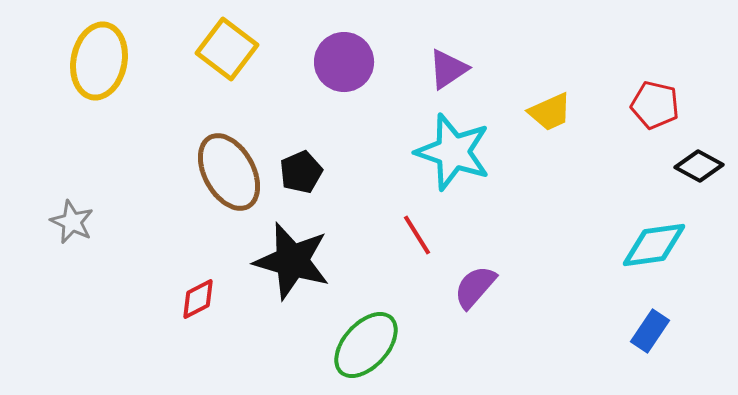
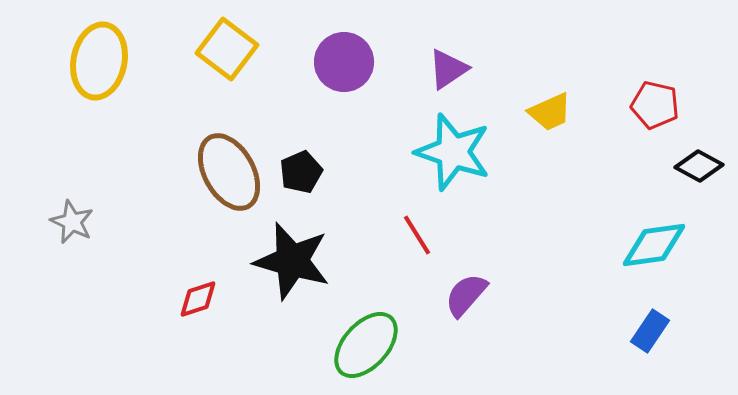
purple semicircle: moved 9 px left, 8 px down
red diamond: rotated 9 degrees clockwise
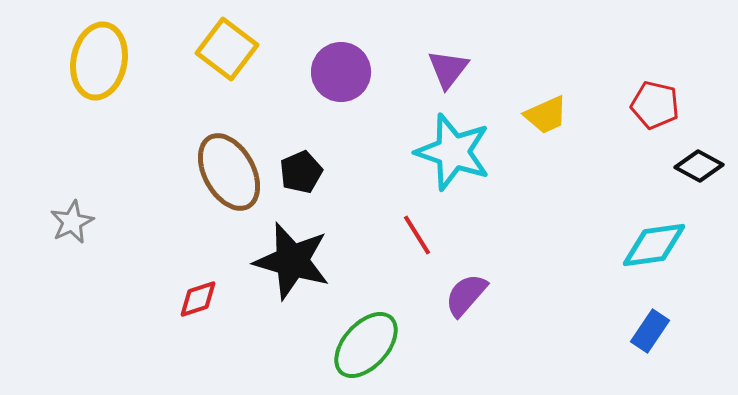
purple circle: moved 3 px left, 10 px down
purple triangle: rotated 18 degrees counterclockwise
yellow trapezoid: moved 4 px left, 3 px down
gray star: rotated 21 degrees clockwise
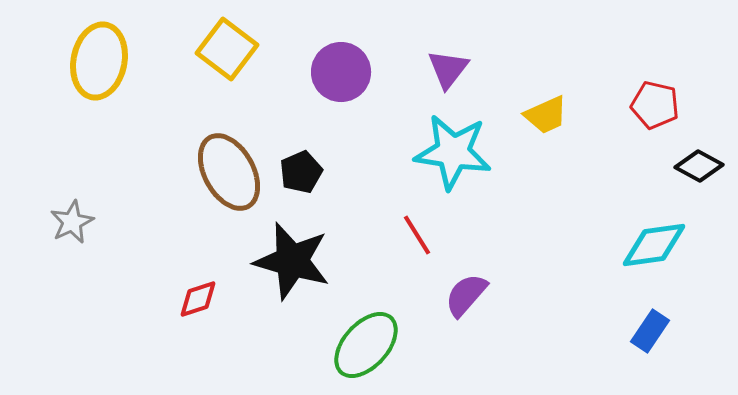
cyan star: rotated 10 degrees counterclockwise
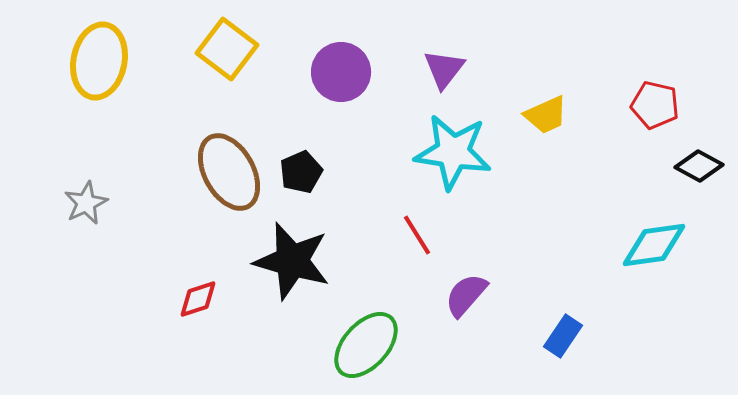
purple triangle: moved 4 px left
gray star: moved 14 px right, 19 px up
blue rectangle: moved 87 px left, 5 px down
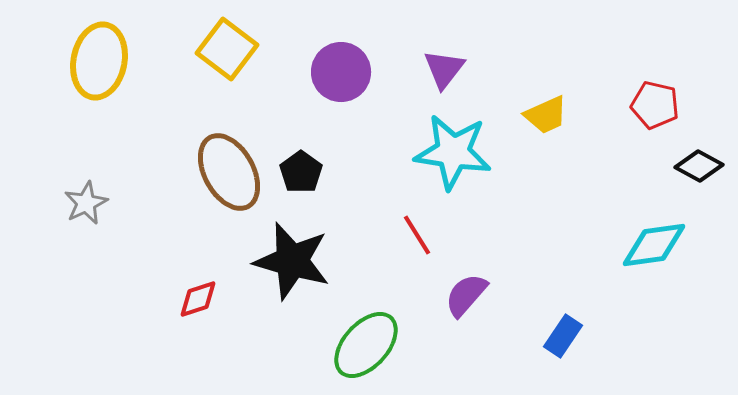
black pentagon: rotated 12 degrees counterclockwise
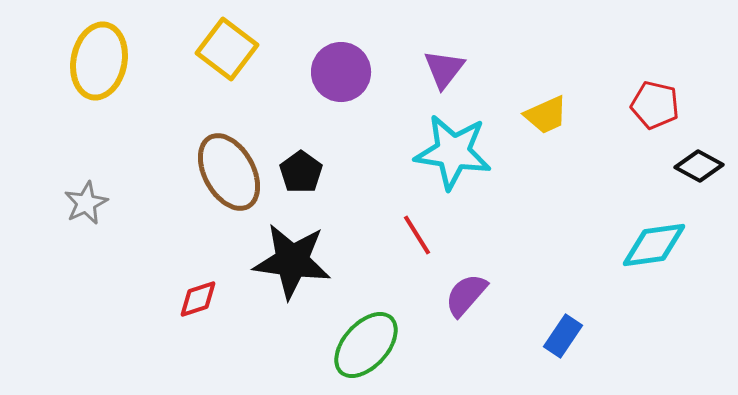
black star: rotated 8 degrees counterclockwise
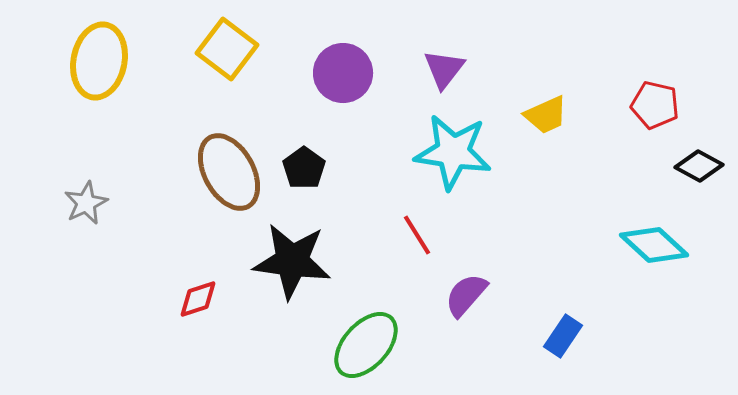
purple circle: moved 2 px right, 1 px down
black pentagon: moved 3 px right, 4 px up
cyan diamond: rotated 50 degrees clockwise
